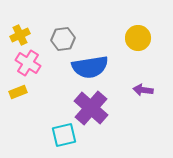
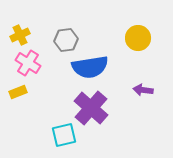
gray hexagon: moved 3 px right, 1 px down
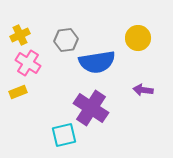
blue semicircle: moved 7 px right, 5 px up
purple cross: rotated 8 degrees counterclockwise
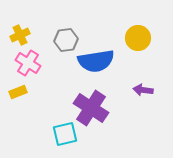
blue semicircle: moved 1 px left, 1 px up
cyan square: moved 1 px right, 1 px up
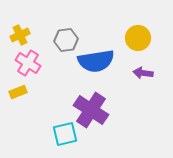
purple arrow: moved 17 px up
purple cross: moved 2 px down
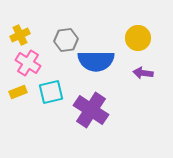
blue semicircle: rotated 9 degrees clockwise
cyan square: moved 14 px left, 42 px up
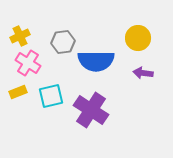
yellow cross: moved 1 px down
gray hexagon: moved 3 px left, 2 px down
cyan square: moved 4 px down
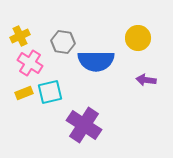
gray hexagon: rotated 15 degrees clockwise
pink cross: moved 2 px right
purple arrow: moved 3 px right, 7 px down
yellow rectangle: moved 6 px right, 1 px down
cyan square: moved 1 px left, 4 px up
purple cross: moved 7 px left, 15 px down
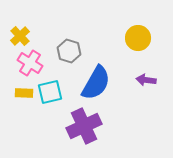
yellow cross: rotated 18 degrees counterclockwise
gray hexagon: moved 6 px right, 9 px down; rotated 10 degrees clockwise
blue semicircle: moved 22 px down; rotated 60 degrees counterclockwise
yellow rectangle: rotated 24 degrees clockwise
purple cross: moved 1 px down; rotated 32 degrees clockwise
